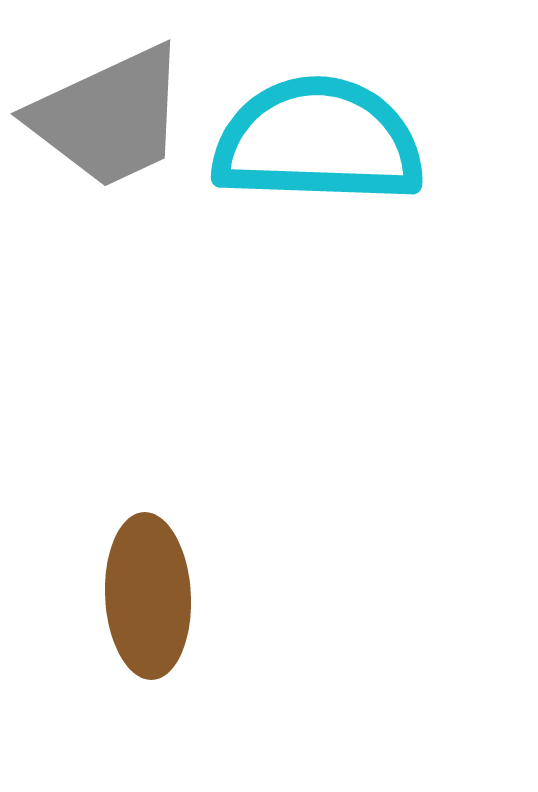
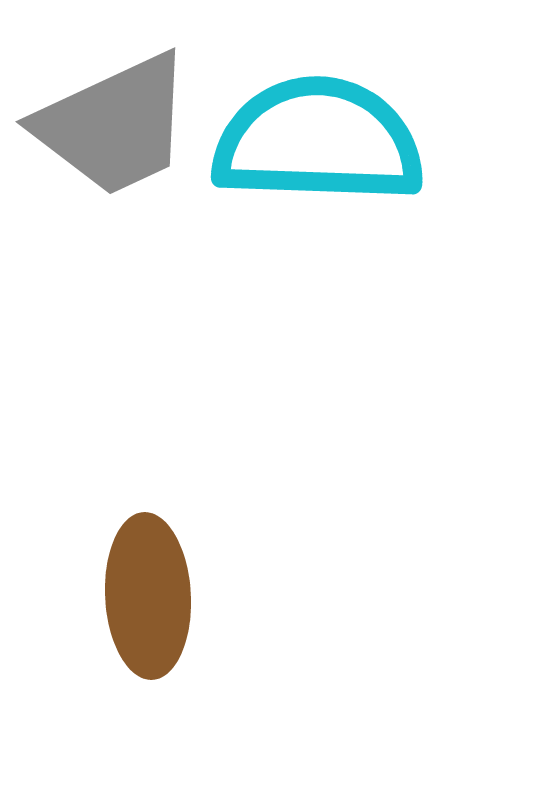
gray trapezoid: moved 5 px right, 8 px down
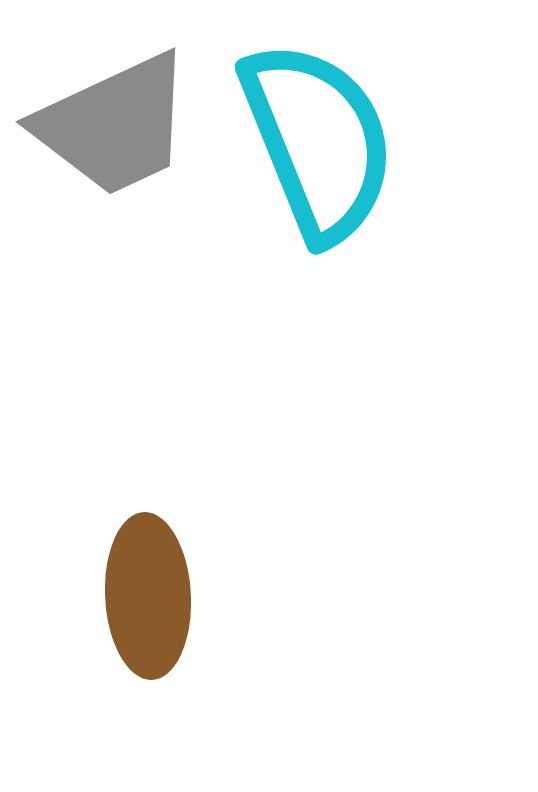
cyan semicircle: rotated 66 degrees clockwise
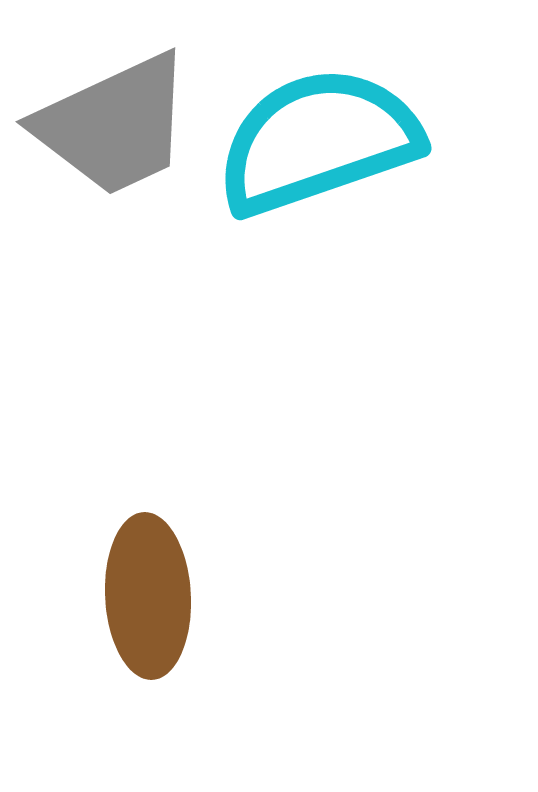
cyan semicircle: rotated 87 degrees counterclockwise
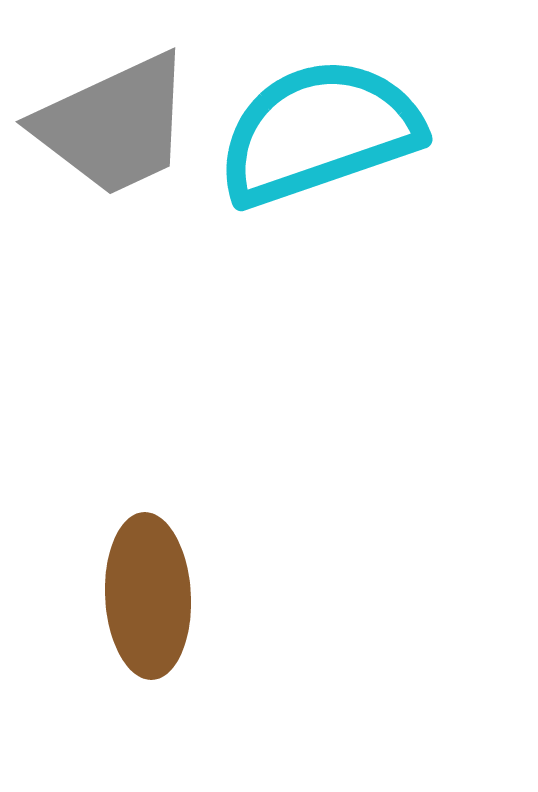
cyan semicircle: moved 1 px right, 9 px up
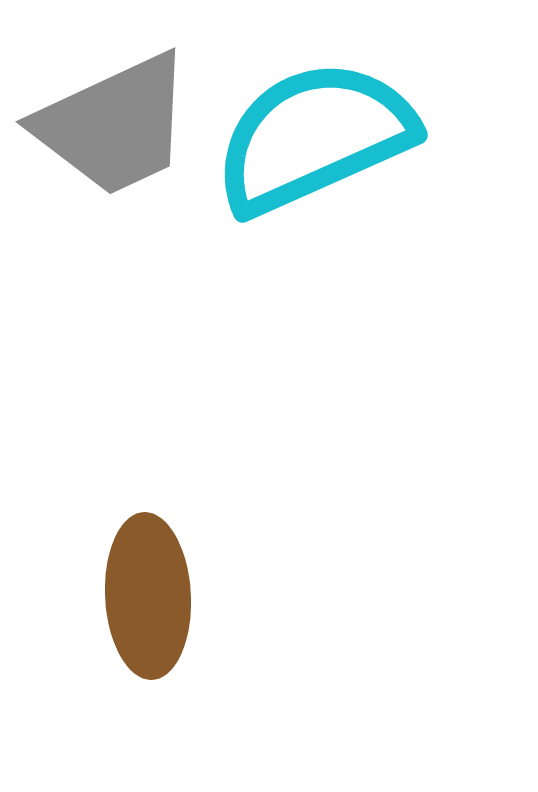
cyan semicircle: moved 5 px left, 5 px down; rotated 5 degrees counterclockwise
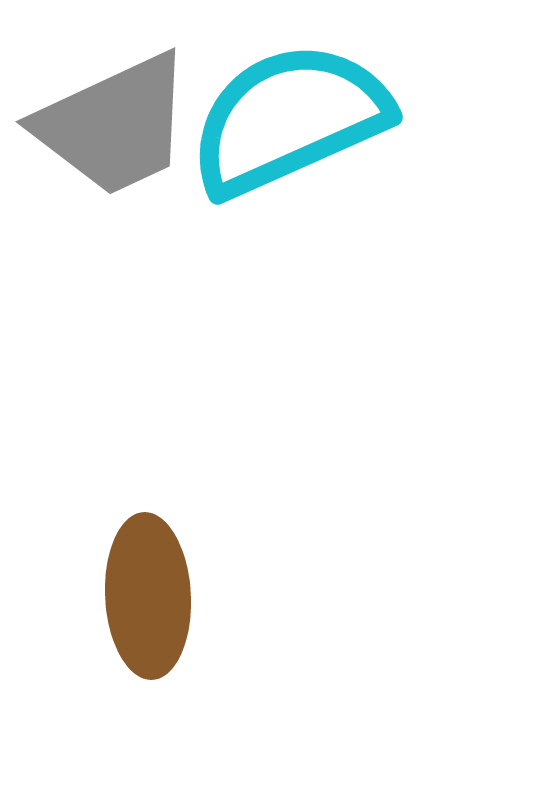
cyan semicircle: moved 25 px left, 18 px up
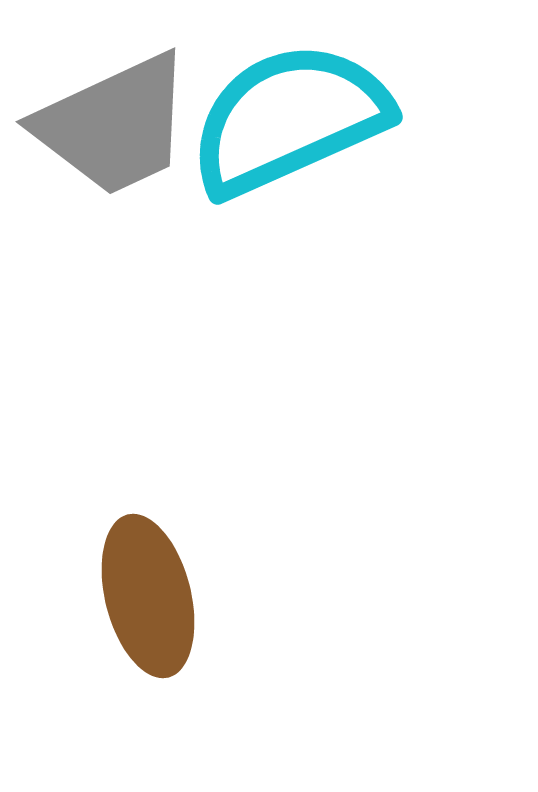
brown ellipse: rotated 11 degrees counterclockwise
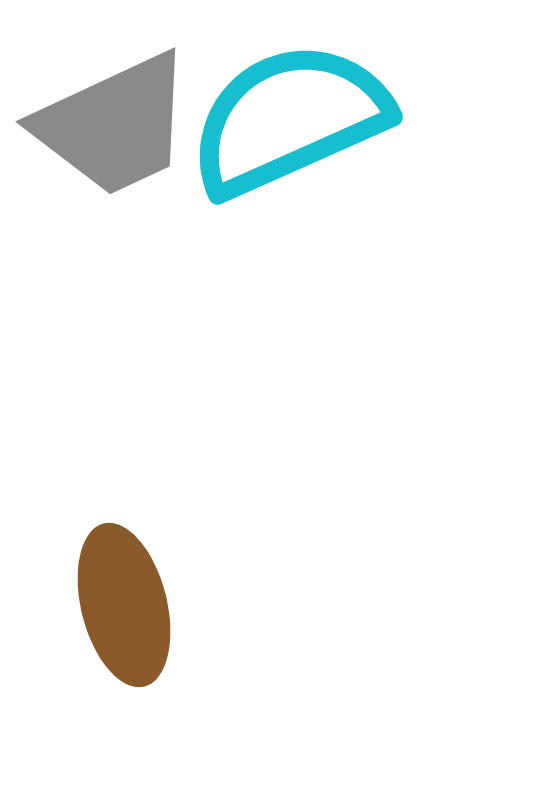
brown ellipse: moved 24 px left, 9 px down
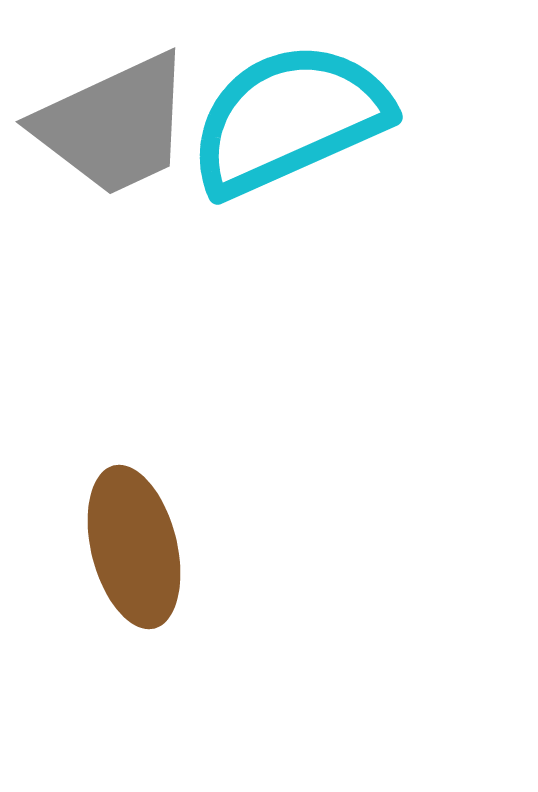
brown ellipse: moved 10 px right, 58 px up
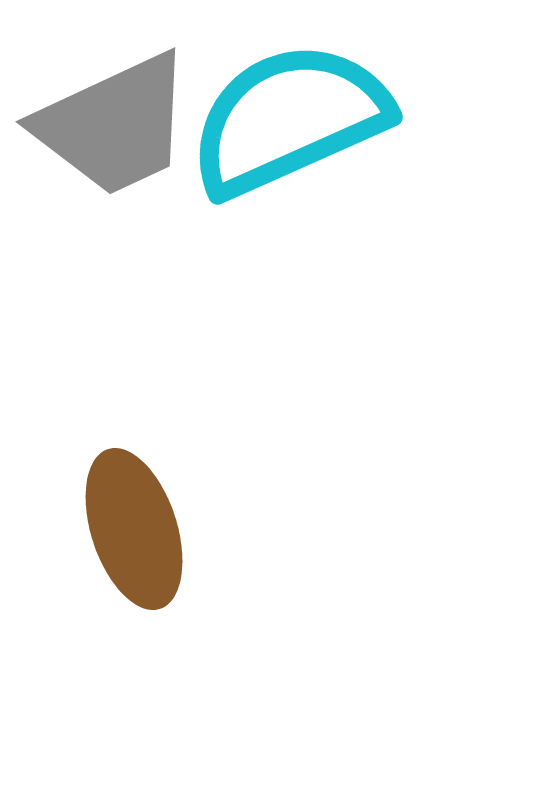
brown ellipse: moved 18 px up; rotated 4 degrees counterclockwise
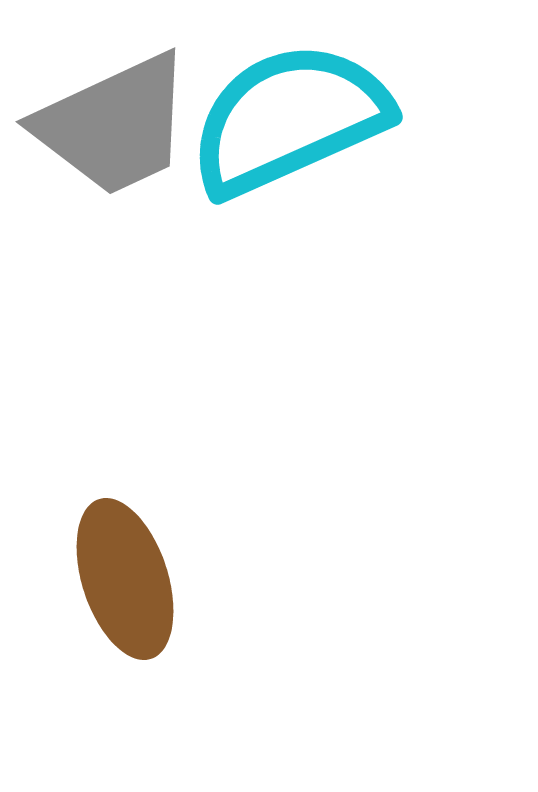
brown ellipse: moved 9 px left, 50 px down
